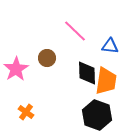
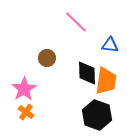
pink line: moved 1 px right, 9 px up
blue triangle: moved 1 px up
pink star: moved 8 px right, 20 px down
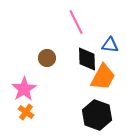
pink line: rotated 20 degrees clockwise
black diamond: moved 14 px up
orange trapezoid: moved 3 px left, 4 px up; rotated 20 degrees clockwise
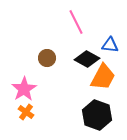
black diamond: rotated 60 degrees counterclockwise
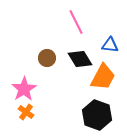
black diamond: moved 7 px left; rotated 30 degrees clockwise
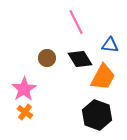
orange cross: moved 1 px left
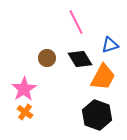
blue triangle: rotated 24 degrees counterclockwise
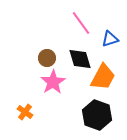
pink line: moved 5 px right, 1 px down; rotated 10 degrees counterclockwise
blue triangle: moved 6 px up
black diamond: rotated 15 degrees clockwise
pink star: moved 29 px right, 7 px up
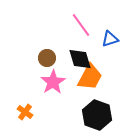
pink line: moved 2 px down
orange trapezoid: moved 13 px left
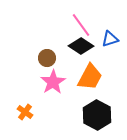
black diamond: moved 1 px right, 13 px up; rotated 40 degrees counterclockwise
black hexagon: rotated 8 degrees clockwise
